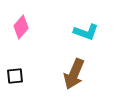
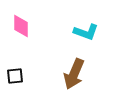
pink diamond: moved 1 px up; rotated 40 degrees counterclockwise
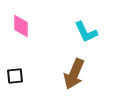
cyan L-shape: rotated 45 degrees clockwise
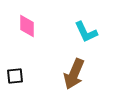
pink diamond: moved 6 px right
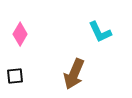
pink diamond: moved 7 px left, 8 px down; rotated 30 degrees clockwise
cyan L-shape: moved 14 px right
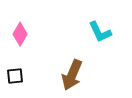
brown arrow: moved 2 px left, 1 px down
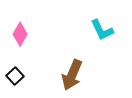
cyan L-shape: moved 2 px right, 2 px up
black square: rotated 36 degrees counterclockwise
